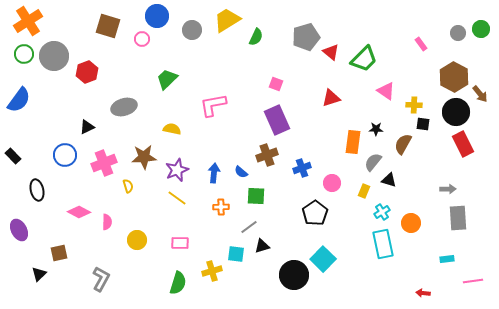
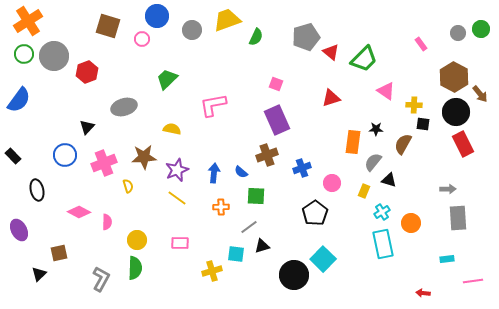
yellow trapezoid at (227, 20): rotated 12 degrees clockwise
black triangle at (87, 127): rotated 21 degrees counterclockwise
green semicircle at (178, 283): moved 43 px left, 15 px up; rotated 15 degrees counterclockwise
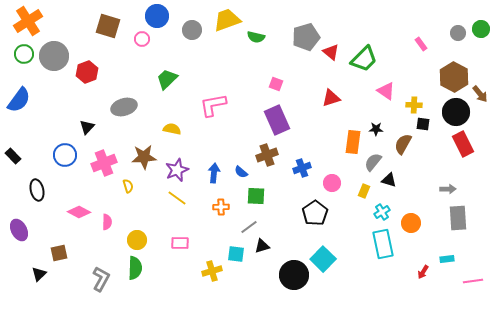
green semicircle at (256, 37): rotated 78 degrees clockwise
red arrow at (423, 293): moved 21 px up; rotated 64 degrees counterclockwise
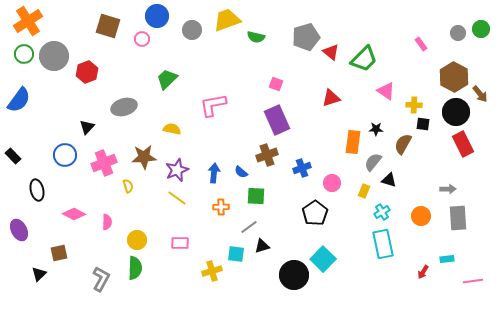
pink diamond at (79, 212): moved 5 px left, 2 px down
orange circle at (411, 223): moved 10 px right, 7 px up
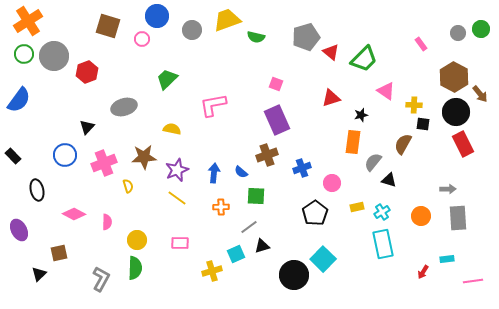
black star at (376, 129): moved 15 px left, 14 px up; rotated 16 degrees counterclockwise
yellow rectangle at (364, 191): moved 7 px left, 16 px down; rotated 56 degrees clockwise
cyan square at (236, 254): rotated 30 degrees counterclockwise
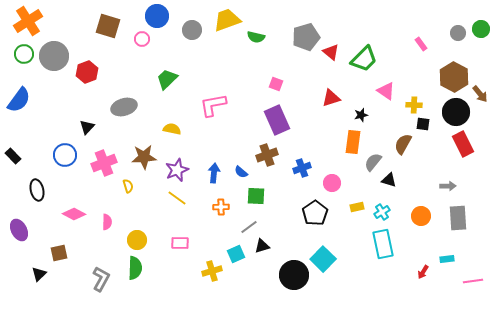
gray arrow at (448, 189): moved 3 px up
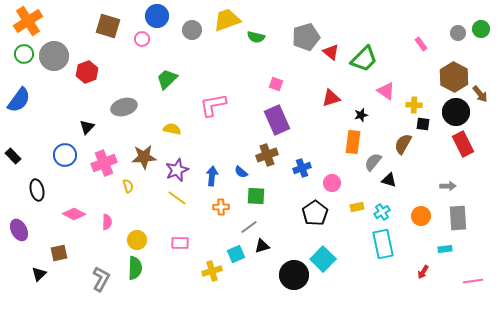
blue arrow at (214, 173): moved 2 px left, 3 px down
cyan rectangle at (447, 259): moved 2 px left, 10 px up
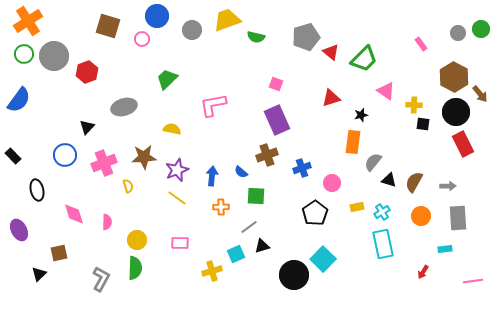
brown semicircle at (403, 144): moved 11 px right, 38 px down
pink diamond at (74, 214): rotated 45 degrees clockwise
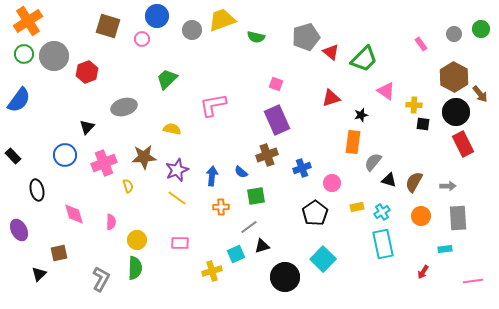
yellow trapezoid at (227, 20): moved 5 px left
gray circle at (458, 33): moved 4 px left, 1 px down
green square at (256, 196): rotated 12 degrees counterclockwise
pink semicircle at (107, 222): moved 4 px right
black circle at (294, 275): moved 9 px left, 2 px down
